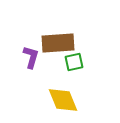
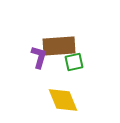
brown rectangle: moved 1 px right, 3 px down
purple L-shape: moved 8 px right
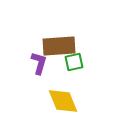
purple L-shape: moved 6 px down
yellow diamond: moved 1 px down
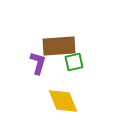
purple L-shape: moved 1 px left
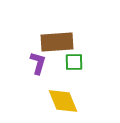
brown rectangle: moved 2 px left, 4 px up
green square: rotated 12 degrees clockwise
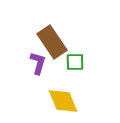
brown rectangle: moved 5 px left; rotated 60 degrees clockwise
green square: moved 1 px right
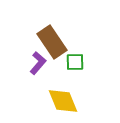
purple L-shape: rotated 25 degrees clockwise
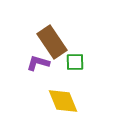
purple L-shape: rotated 115 degrees counterclockwise
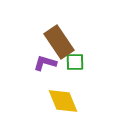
brown rectangle: moved 7 px right
purple L-shape: moved 7 px right
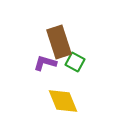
brown rectangle: rotated 16 degrees clockwise
green square: rotated 30 degrees clockwise
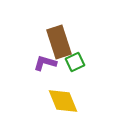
green square: rotated 36 degrees clockwise
